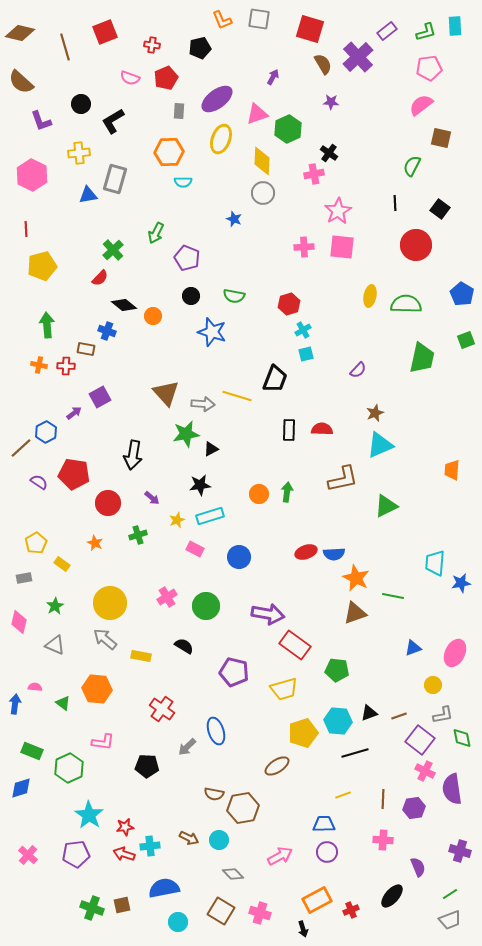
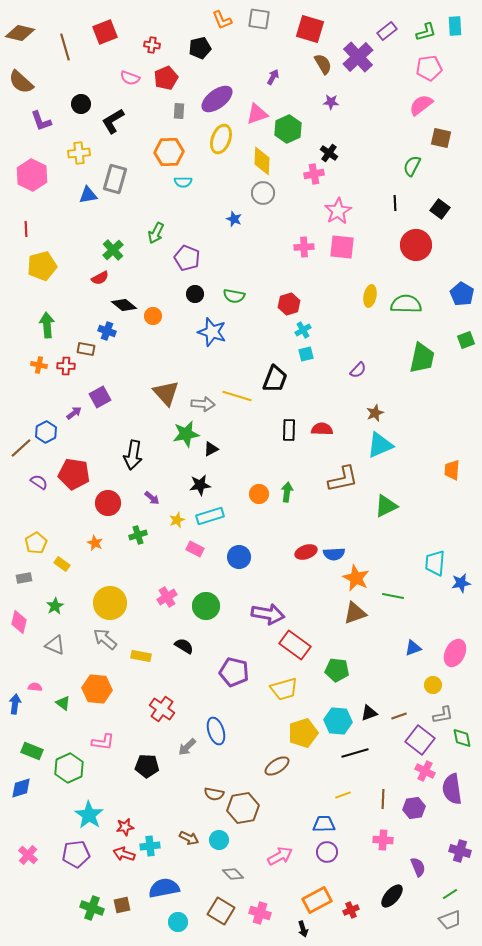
red semicircle at (100, 278): rotated 18 degrees clockwise
black circle at (191, 296): moved 4 px right, 2 px up
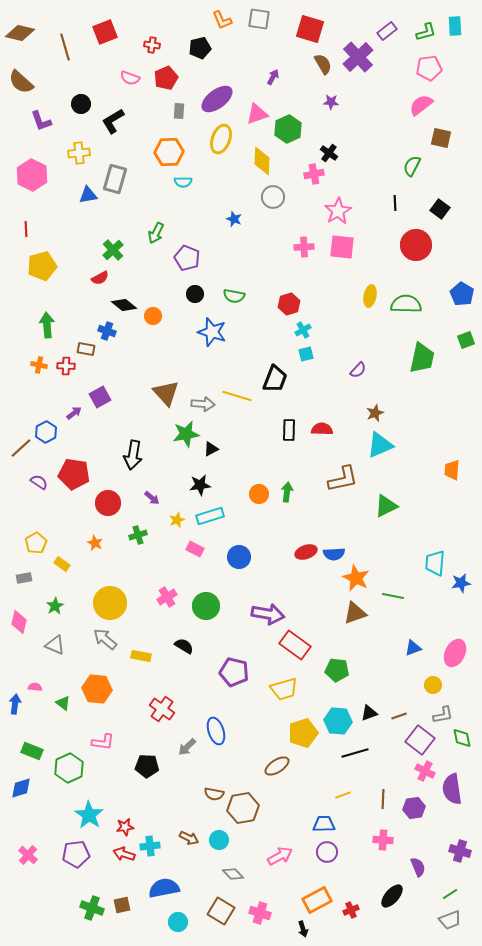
gray circle at (263, 193): moved 10 px right, 4 px down
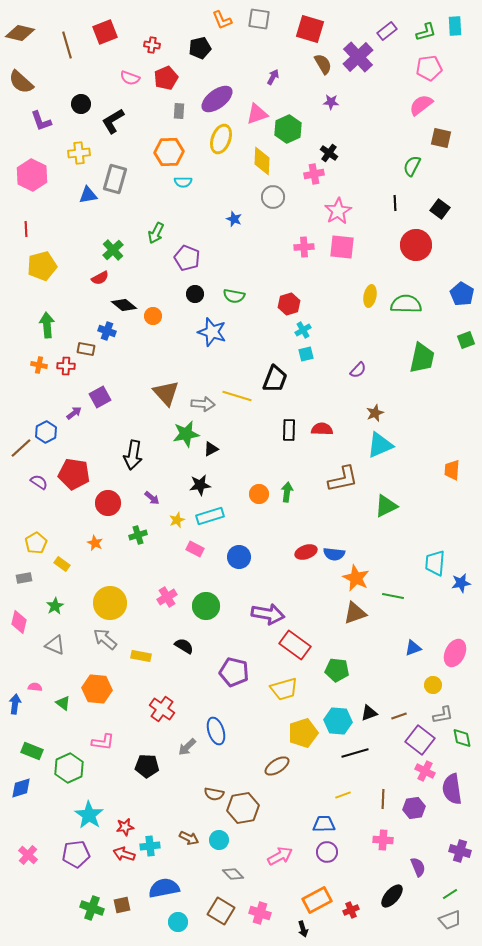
brown line at (65, 47): moved 2 px right, 2 px up
blue semicircle at (334, 554): rotated 10 degrees clockwise
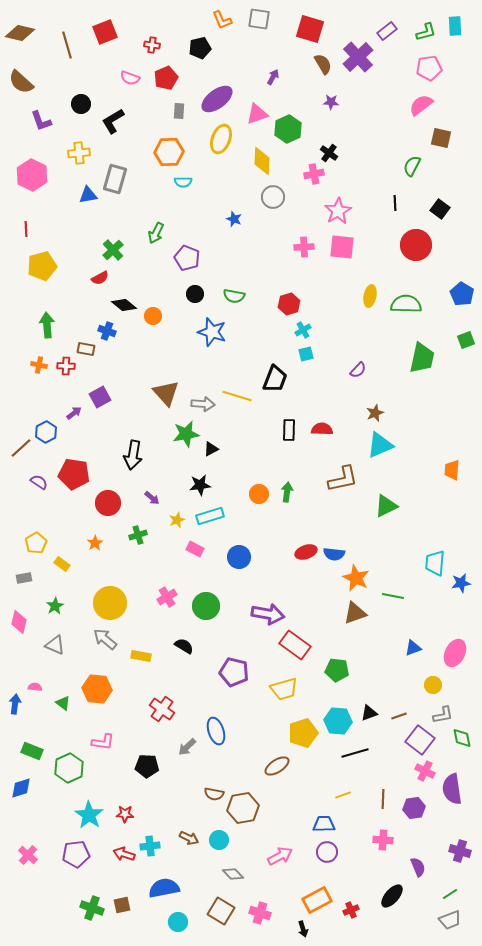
orange star at (95, 543): rotated 14 degrees clockwise
red star at (125, 827): moved 13 px up; rotated 12 degrees clockwise
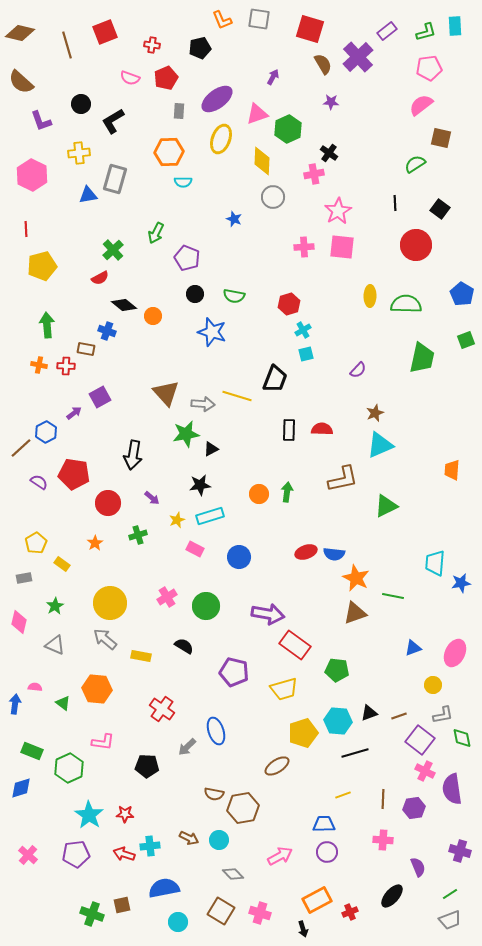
green semicircle at (412, 166): moved 3 px right, 2 px up; rotated 30 degrees clockwise
yellow ellipse at (370, 296): rotated 10 degrees counterclockwise
green cross at (92, 908): moved 6 px down
red cross at (351, 910): moved 1 px left, 2 px down
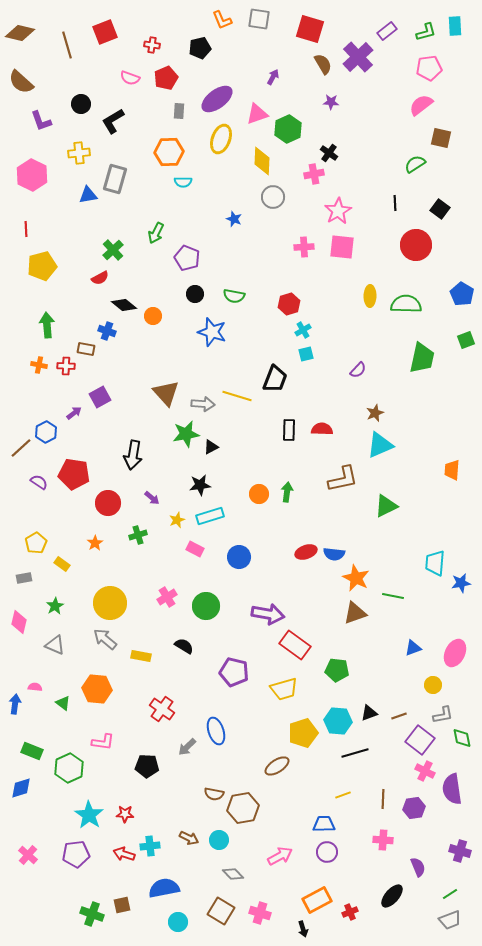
black triangle at (211, 449): moved 2 px up
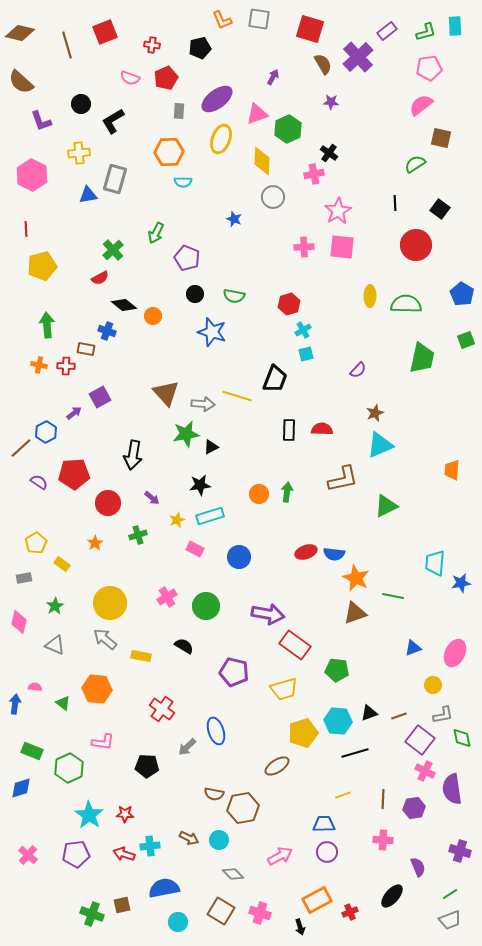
red pentagon at (74, 474): rotated 12 degrees counterclockwise
black arrow at (303, 929): moved 3 px left, 2 px up
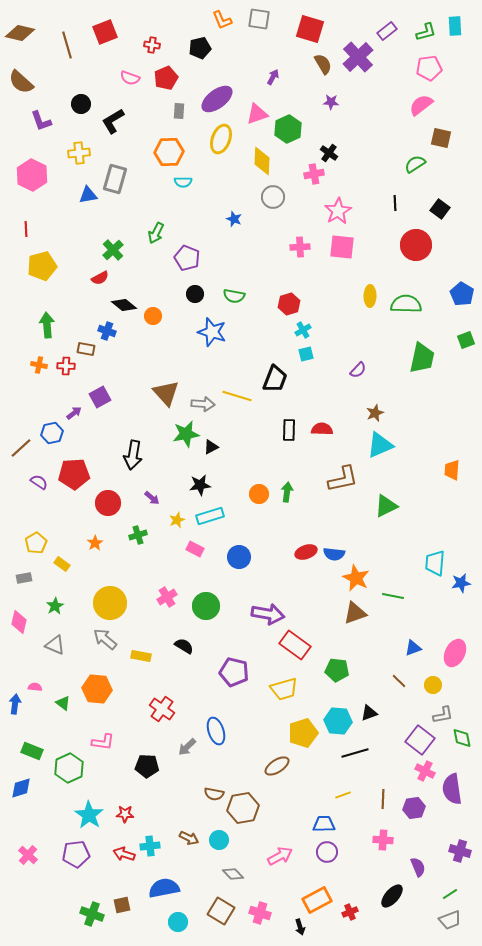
pink cross at (304, 247): moved 4 px left
blue hexagon at (46, 432): moved 6 px right, 1 px down; rotated 15 degrees clockwise
brown line at (399, 716): moved 35 px up; rotated 63 degrees clockwise
